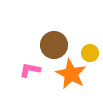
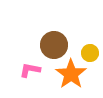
orange star: rotated 8 degrees clockwise
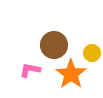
yellow circle: moved 2 px right
